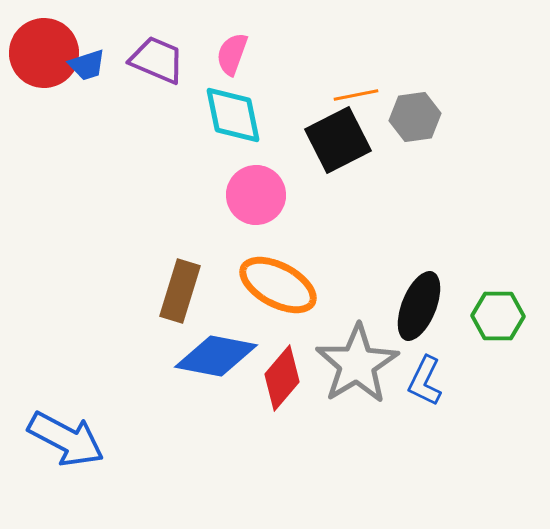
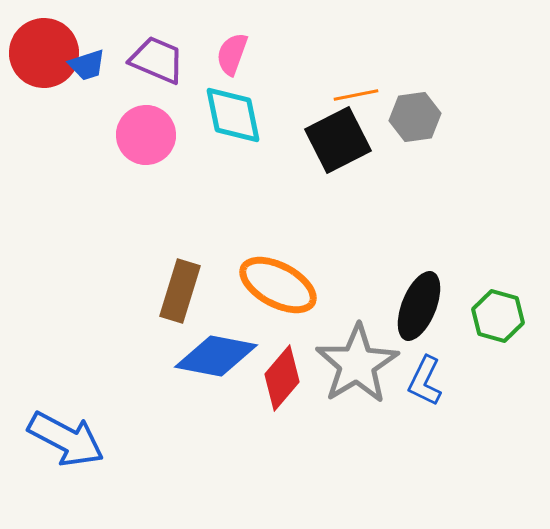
pink circle: moved 110 px left, 60 px up
green hexagon: rotated 15 degrees clockwise
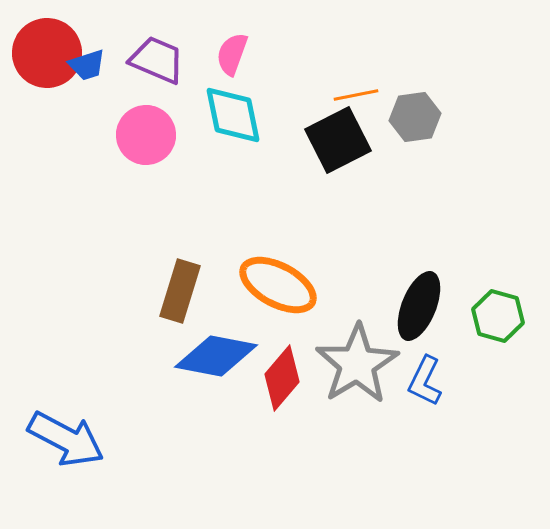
red circle: moved 3 px right
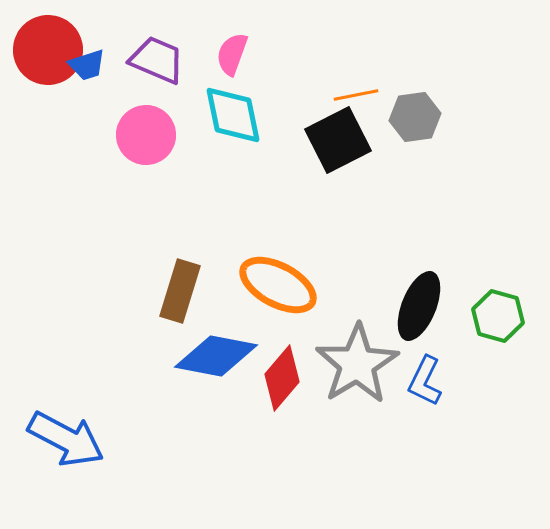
red circle: moved 1 px right, 3 px up
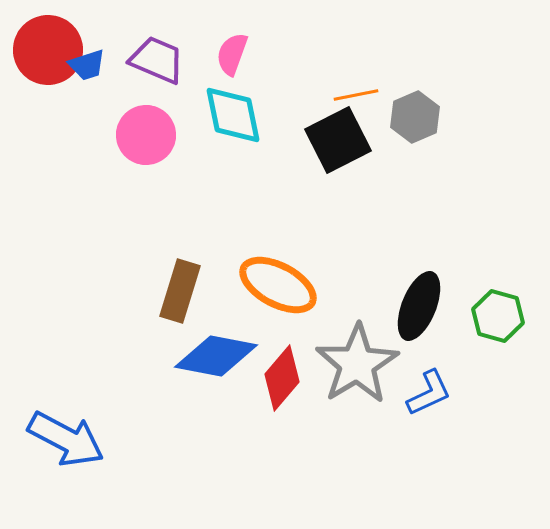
gray hexagon: rotated 15 degrees counterclockwise
blue L-shape: moved 4 px right, 12 px down; rotated 141 degrees counterclockwise
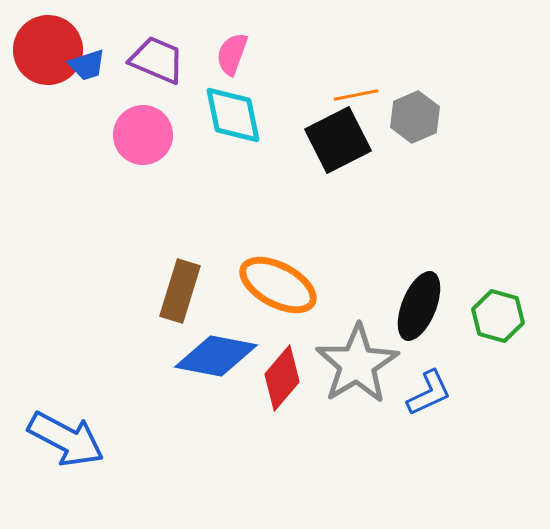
pink circle: moved 3 px left
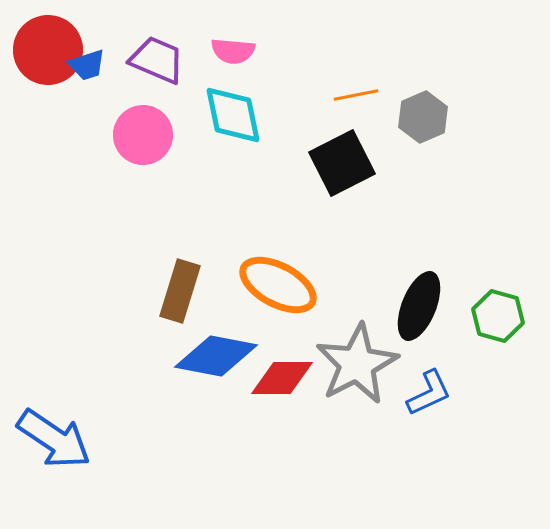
pink semicircle: moved 1 px right, 3 px up; rotated 105 degrees counterclockwise
gray hexagon: moved 8 px right
black square: moved 4 px right, 23 px down
gray star: rotated 4 degrees clockwise
red diamond: rotated 50 degrees clockwise
blue arrow: moved 12 px left; rotated 6 degrees clockwise
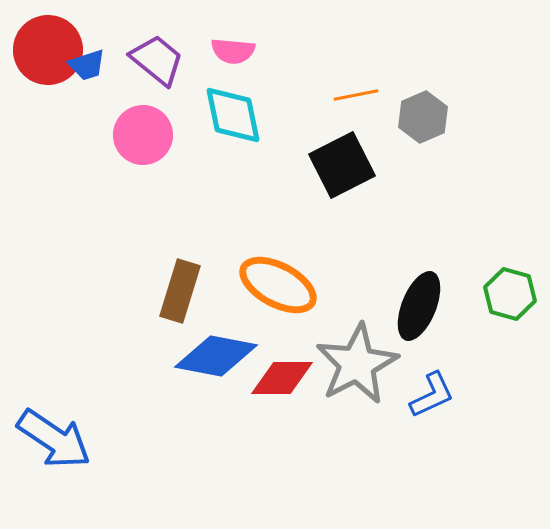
purple trapezoid: rotated 16 degrees clockwise
black square: moved 2 px down
green hexagon: moved 12 px right, 22 px up
blue L-shape: moved 3 px right, 2 px down
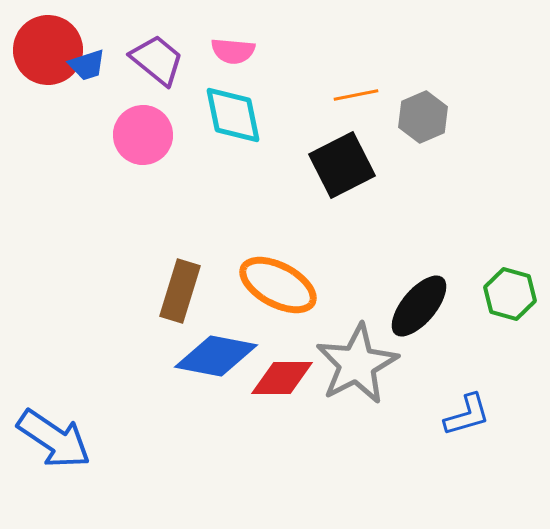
black ellipse: rotated 18 degrees clockwise
blue L-shape: moved 35 px right, 20 px down; rotated 9 degrees clockwise
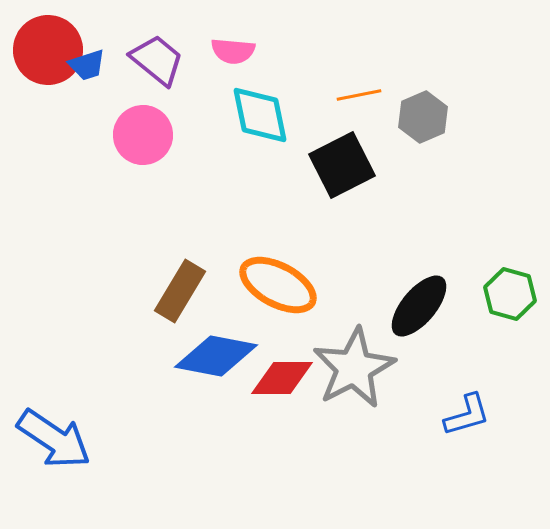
orange line: moved 3 px right
cyan diamond: moved 27 px right
brown rectangle: rotated 14 degrees clockwise
gray star: moved 3 px left, 4 px down
